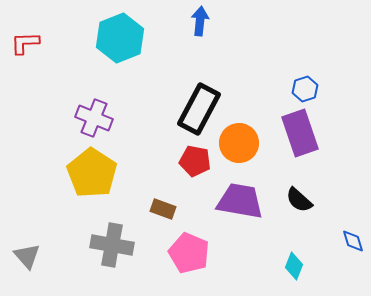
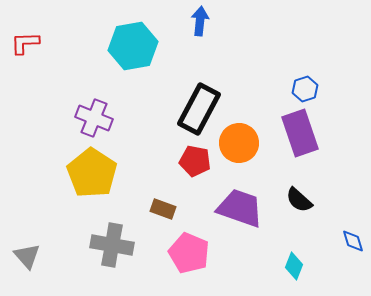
cyan hexagon: moved 13 px right, 8 px down; rotated 12 degrees clockwise
purple trapezoid: moved 7 px down; rotated 9 degrees clockwise
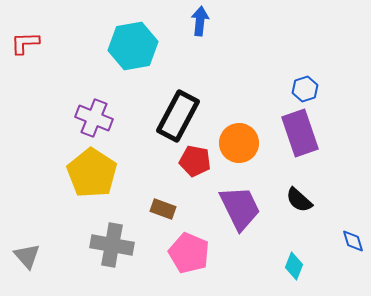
black rectangle: moved 21 px left, 7 px down
purple trapezoid: rotated 45 degrees clockwise
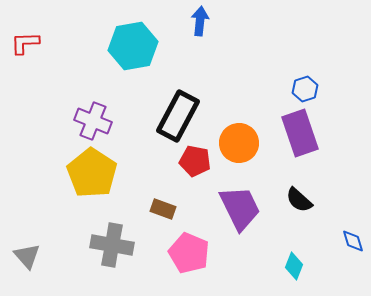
purple cross: moved 1 px left, 3 px down
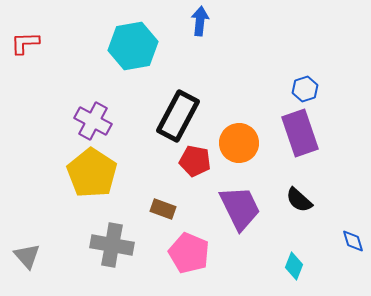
purple cross: rotated 6 degrees clockwise
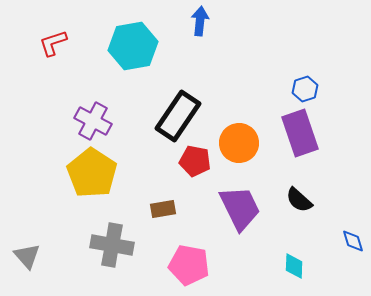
red L-shape: moved 28 px right; rotated 16 degrees counterclockwise
black rectangle: rotated 6 degrees clockwise
brown rectangle: rotated 30 degrees counterclockwise
pink pentagon: moved 12 px down; rotated 12 degrees counterclockwise
cyan diamond: rotated 20 degrees counterclockwise
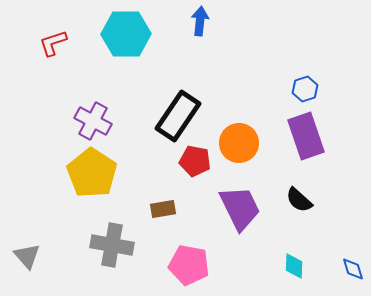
cyan hexagon: moved 7 px left, 12 px up; rotated 9 degrees clockwise
purple rectangle: moved 6 px right, 3 px down
blue diamond: moved 28 px down
